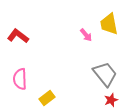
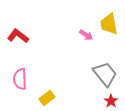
pink arrow: rotated 16 degrees counterclockwise
red star: moved 1 px down; rotated 16 degrees counterclockwise
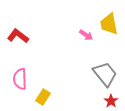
yellow rectangle: moved 4 px left, 1 px up; rotated 21 degrees counterclockwise
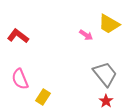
yellow trapezoid: rotated 50 degrees counterclockwise
pink semicircle: rotated 20 degrees counterclockwise
red star: moved 5 px left
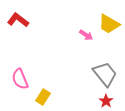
red L-shape: moved 16 px up
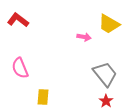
pink arrow: moved 2 px left, 2 px down; rotated 24 degrees counterclockwise
pink semicircle: moved 11 px up
yellow rectangle: rotated 28 degrees counterclockwise
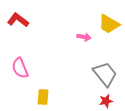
red star: rotated 24 degrees clockwise
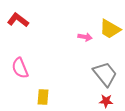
yellow trapezoid: moved 1 px right, 5 px down
pink arrow: moved 1 px right
red star: rotated 16 degrees clockwise
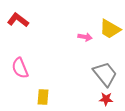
red star: moved 2 px up
